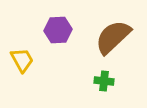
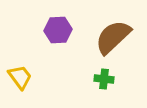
yellow trapezoid: moved 2 px left, 17 px down; rotated 8 degrees counterclockwise
green cross: moved 2 px up
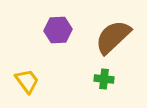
yellow trapezoid: moved 7 px right, 4 px down
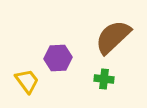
purple hexagon: moved 28 px down
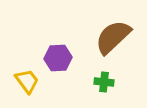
green cross: moved 3 px down
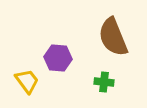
brown semicircle: rotated 69 degrees counterclockwise
purple hexagon: rotated 8 degrees clockwise
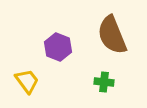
brown semicircle: moved 1 px left, 2 px up
purple hexagon: moved 11 px up; rotated 16 degrees clockwise
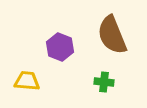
purple hexagon: moved 2 px right
yellow trapezoid: rotated 48 degrees counterclockwise
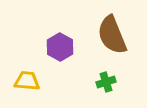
purple hexagon: rotated 8 degrees clockwise
green cross: moved 2 px right; rotated 24 degrees counterclockwise
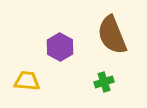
green cross: moved 2 px left
